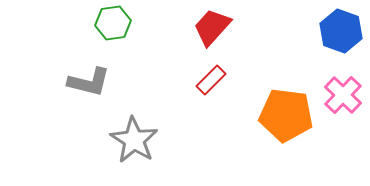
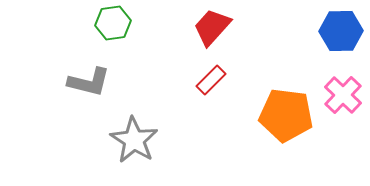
blue hexagon: rotated 21 degrees counterclockwise
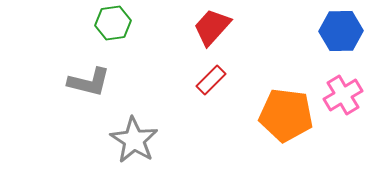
pink cross: rotated 15 degrees clockwise
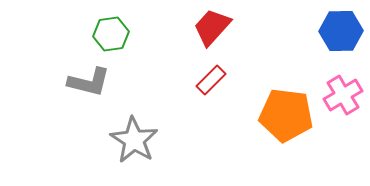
green hexagon: moved 2 px left, 11 px down
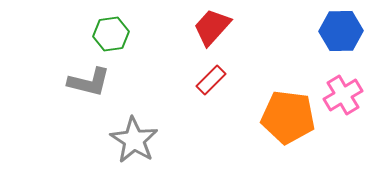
orange pentagon: moved 2 px right, 2 px down
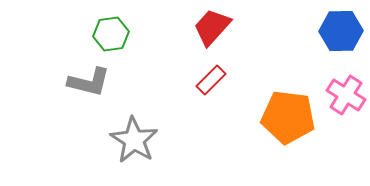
pink cross: moved 3 px right; rotated 27 degrees counterclockwise
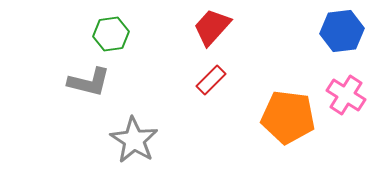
blue hexagon: moved 1 px right; rotated 6 degrees counterclockwise
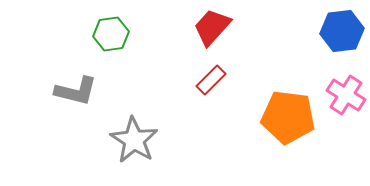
gray L-shape: moved 13 px left, 9 px down
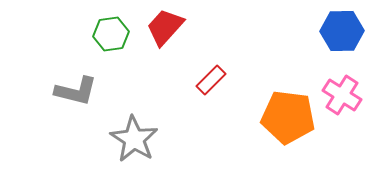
red trapezoid: moved 47 px left
blue hexagon: rotated 6 degrees clockwise
pink cross: moved 4 px left
gray star: moved 1 px up
